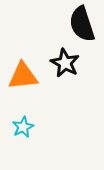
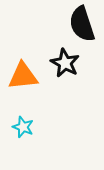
cyan star: rotated 25 degrees counterclockwise
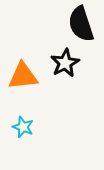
black semicircle: moved 1 px left
black star: rotated 16 degrees clockwise
